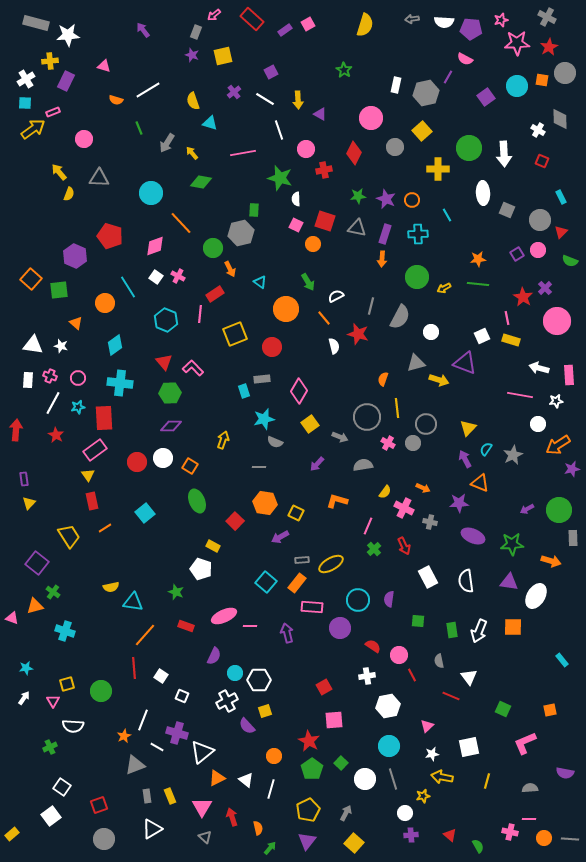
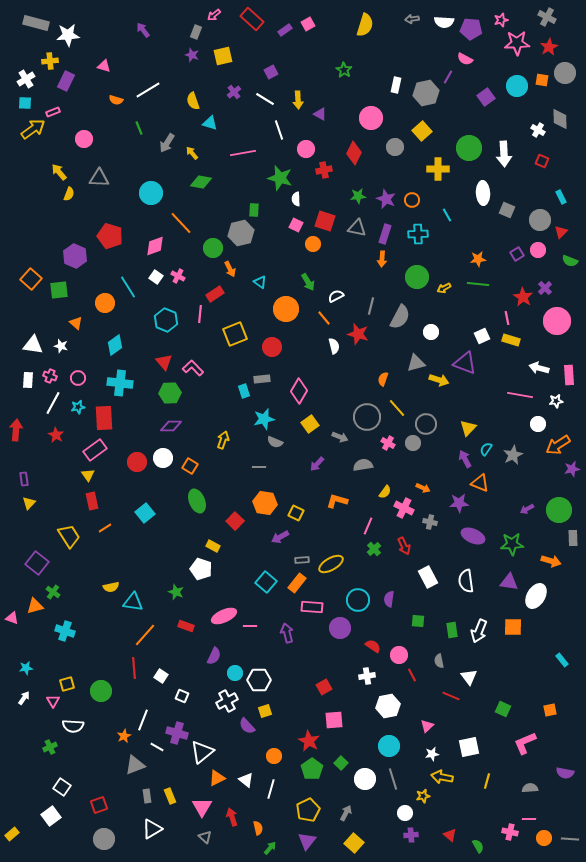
yellow line at (397, 408): rotated 36 degrees counterclockwise
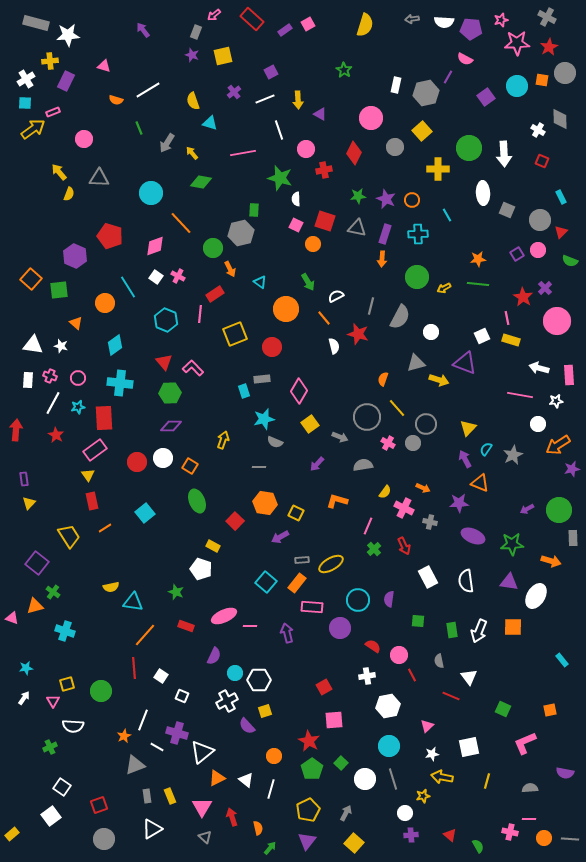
white line at (265, 99): rotated 54 degrees counterclockwise
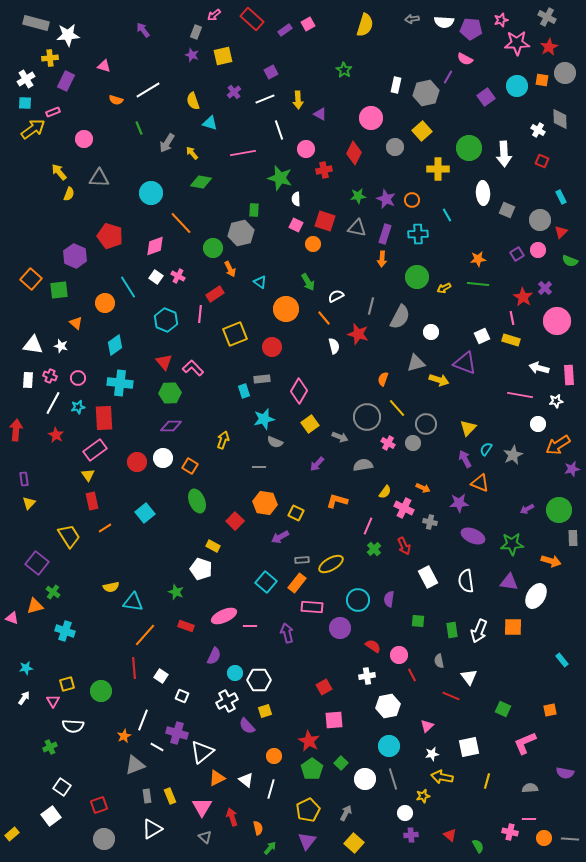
yellow cross at (50, 61): moved 3 px up
pink line at (507, 318): moved 5 px right
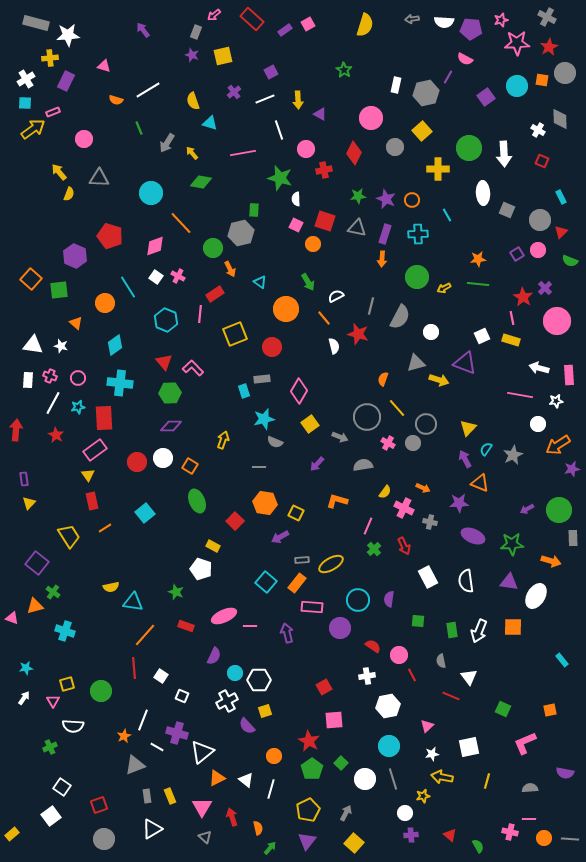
gray semicircle at (439, 661): moved 2 px right
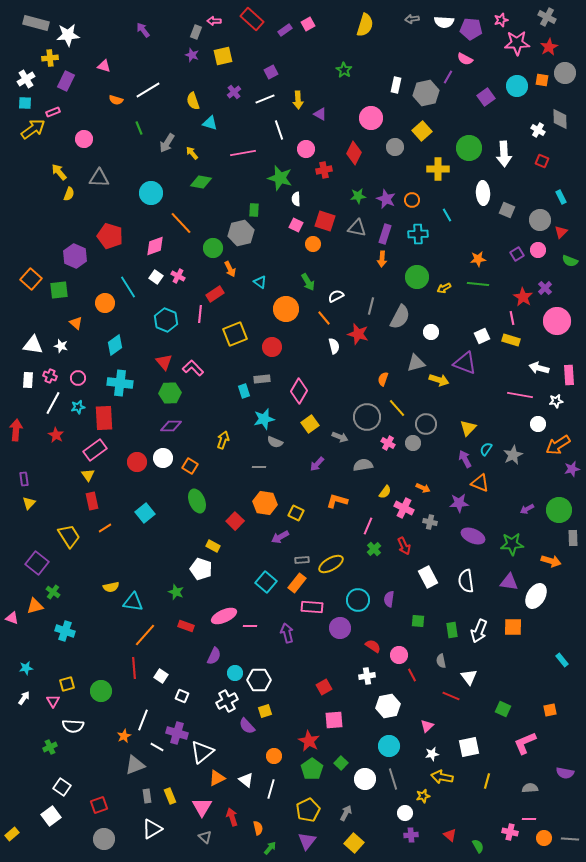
pink arrow at (214, 15): moved 6 px down; rotated 40 degrees clockwise
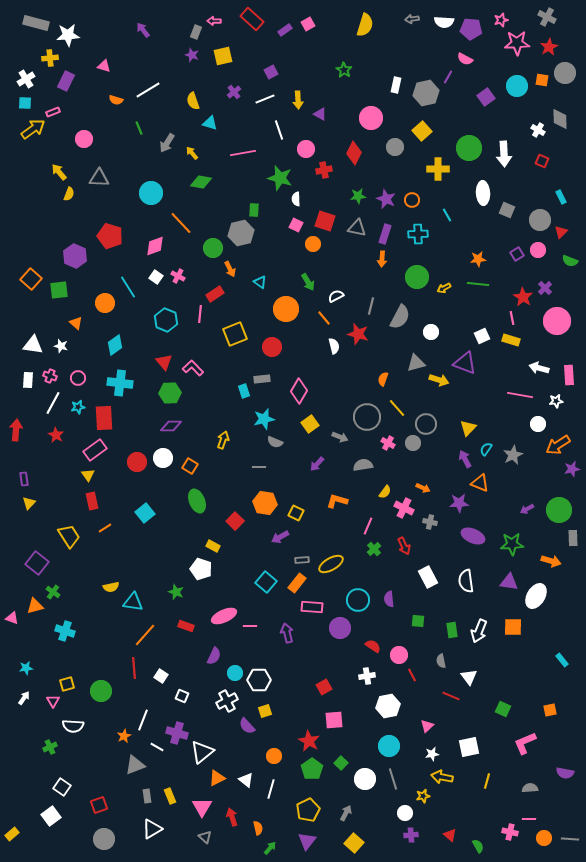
purple semicircle at (389, 599): rotated 14 degrees counterclockwise
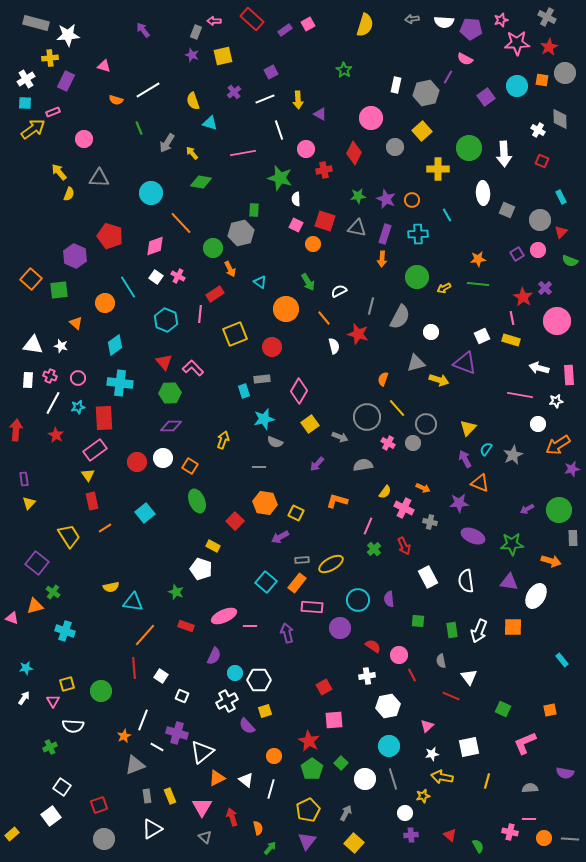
white semicircle at (336, 296): moved 3 px right, 5 px up
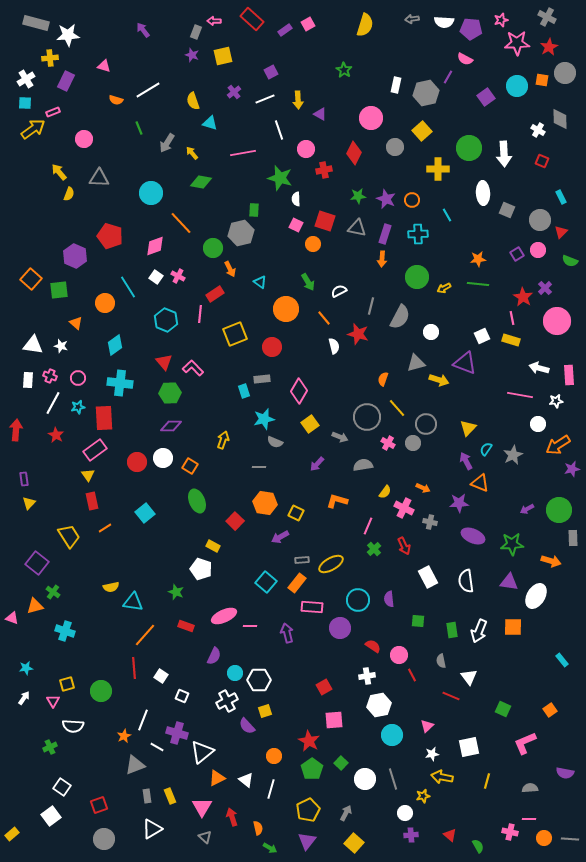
purple arrow at (465, 459): moved 1 px right, 2 px down
white hexagon at (388, 706): moved 9 px left, 1 px up
orange square at (550, 710): rotated 24 degrees counterclockwise
cyan circle at (389, 746): moved 3 px right, 11 px up
green arrow at (270, 848): rotated 80 degrees clockwise
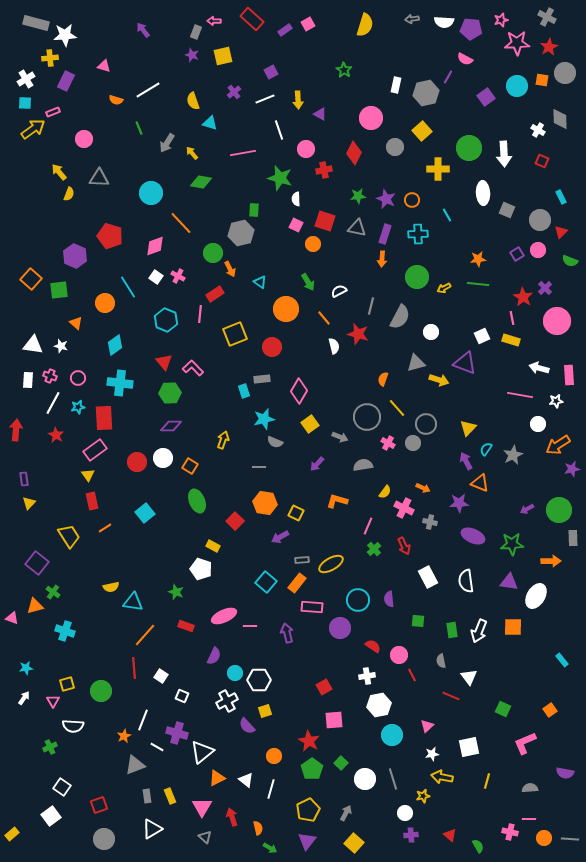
white star at (68, 35): moved 3 px left
green circle at (213, 248): moved 5 px down
orange arrow at (551, 561): rotated 18 degrees counterclockwise
